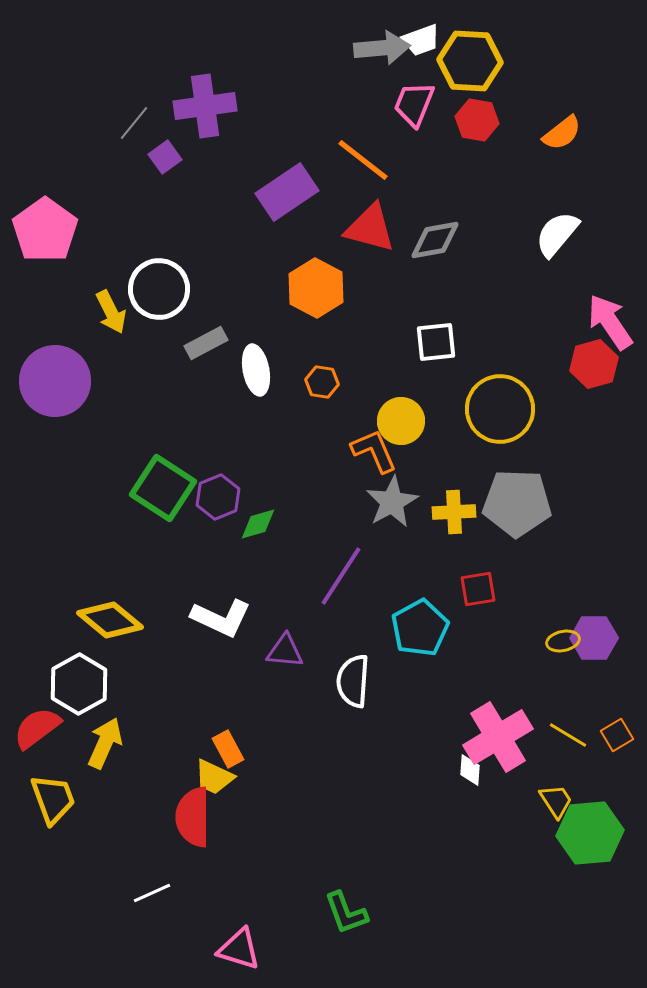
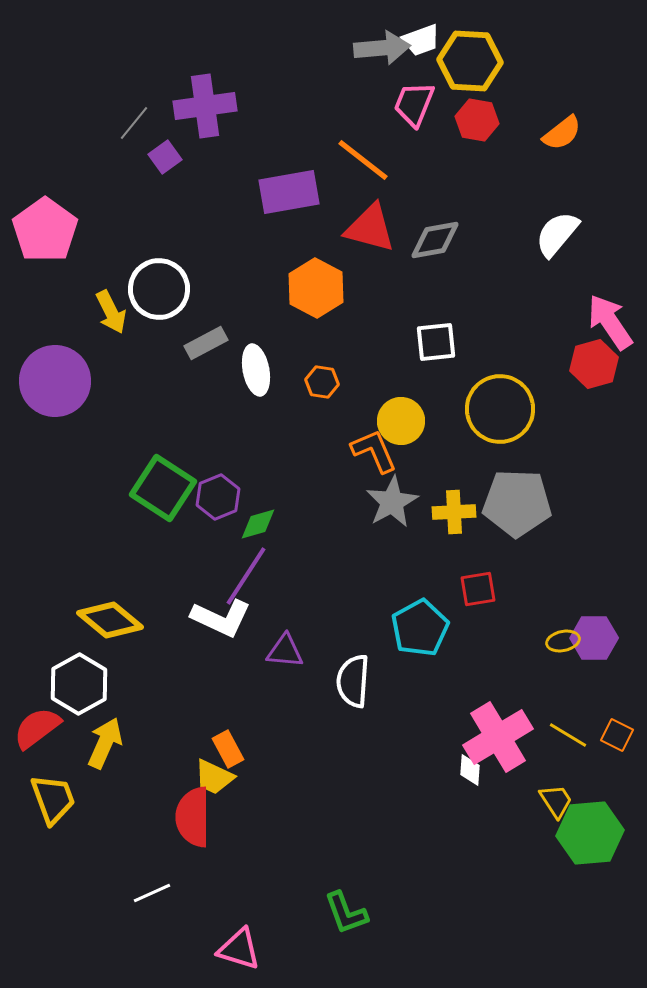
purple rectangle at (287, 192): moved 2 px right; rotated 24 degrees clockwise
purple line at (341, 576): moved 95 px left
orange square at (617, 735): rotated 32 degrees counterclockwise
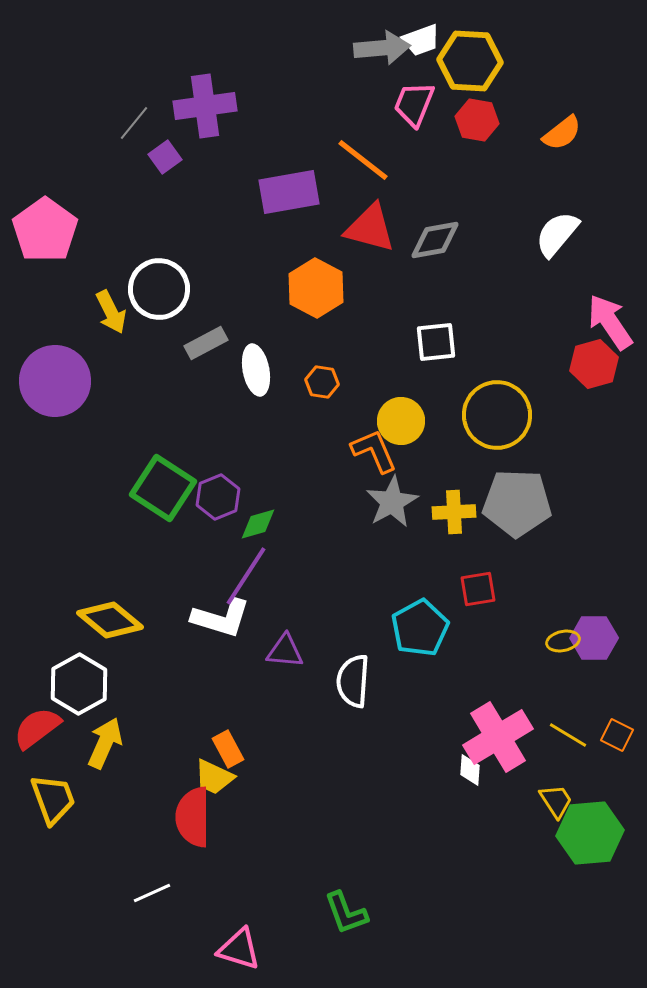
yellow circle at (500, 409): moved 3 px left, 6 px down
white L-shape at (221, 618): rotated 8 degrees counterclockwise
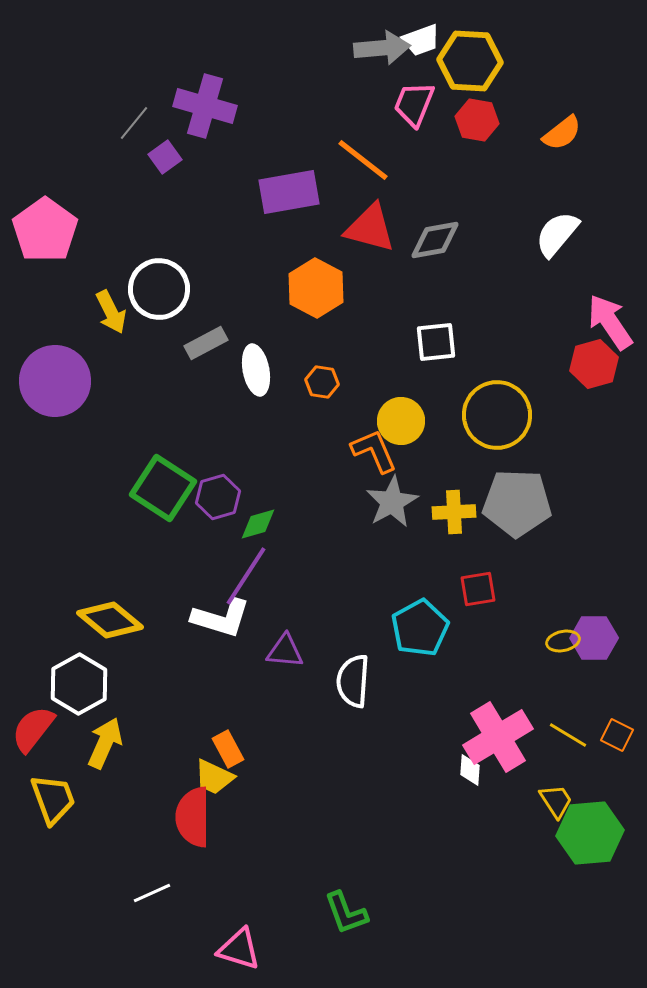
purple cross at (205, 106): rotated 24 degrees clockwise
purple hexagon at (218, 497): rotated 6 degrees clockwise
red semicircle at (37, 728): moved 4 px left, 1 px down; rotated 15 degrees counterclockwise
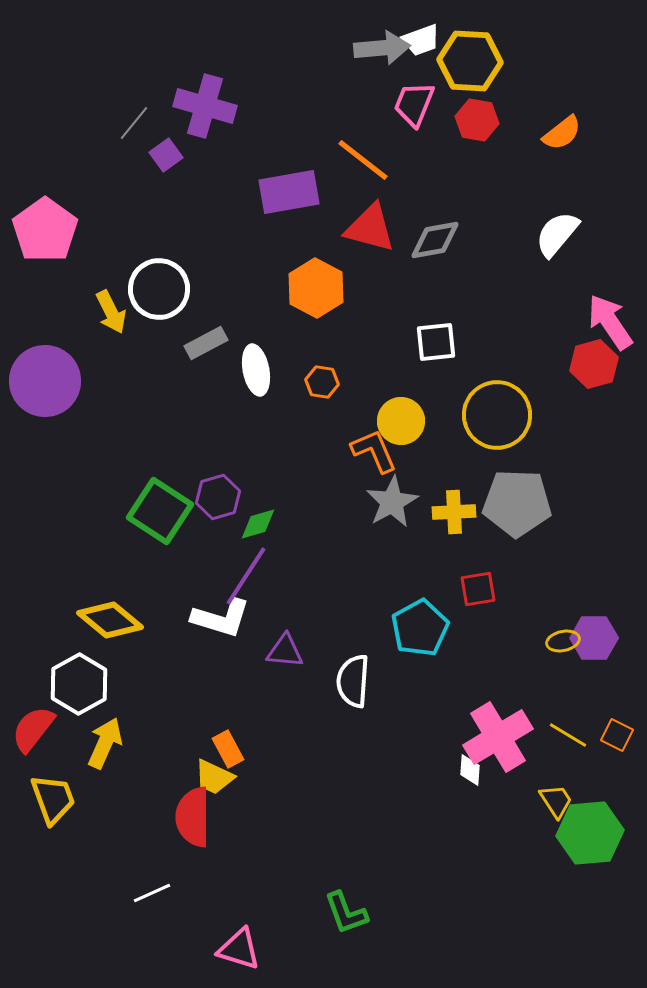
purple square at (165, 157): moved 1 px right, 2 px up
purple circle at (55, 381): moved 10 px left
green square at (163, 488): moved 3 px left, 23 px down
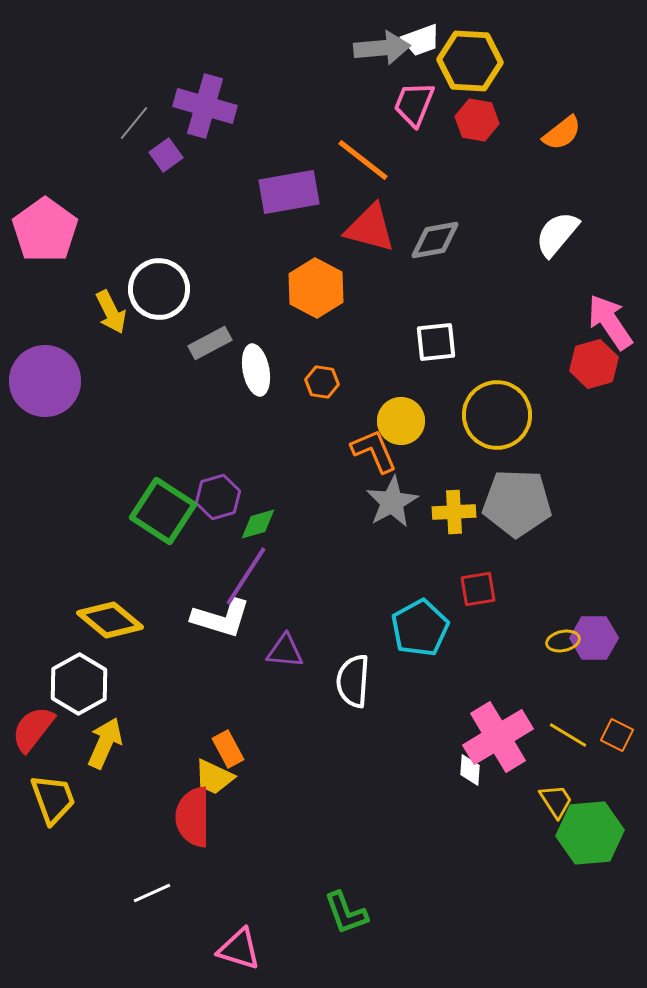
gray rectangle at (206, 343): moved 4 px right
green square at (160, 511): moved 3 px right
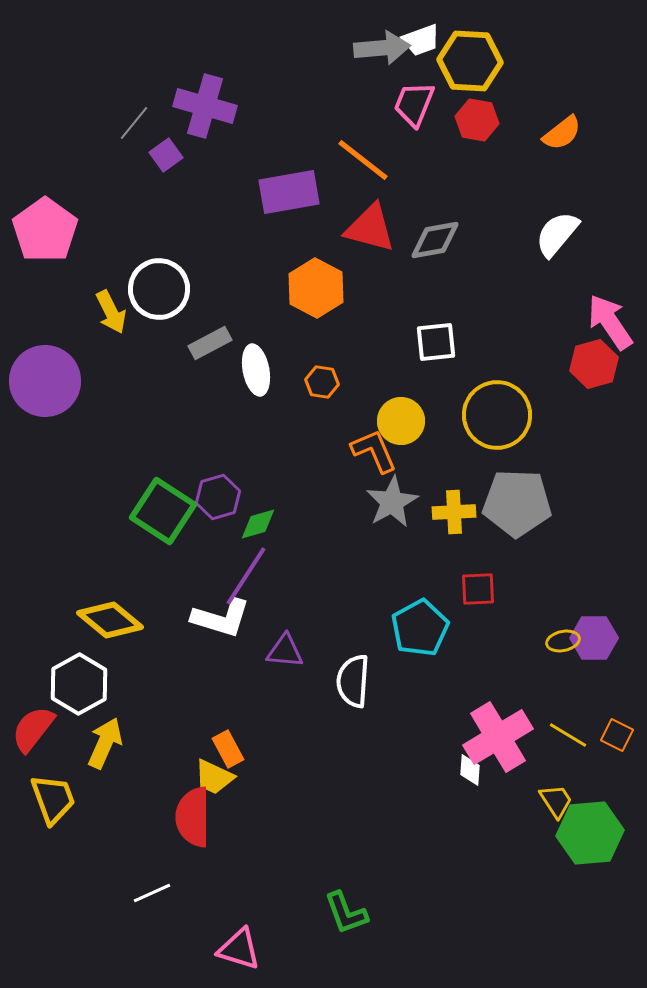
red square at (478, 589): rotated 6 degrees clockwise
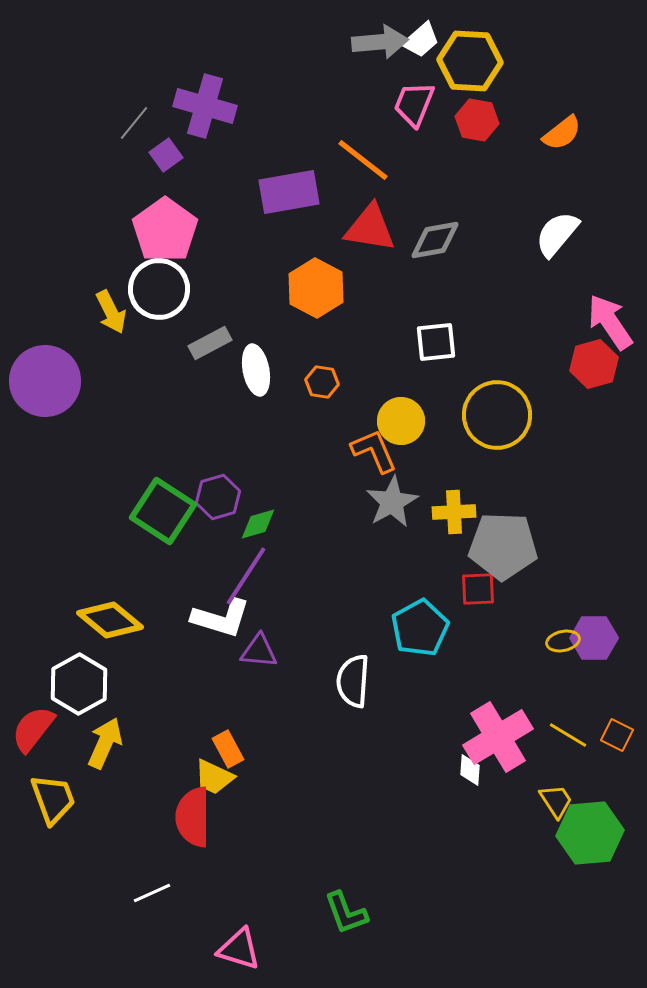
white trapezoid at (421, 40): rotated 21 degrees counterclockwise
gray arrow at (382, 48): moved 2 px left, 6 px up
red triangle at (370, 228): rotated 6 degrees counterclockwise
pink pentagon at (45, 230): moved 120 px right
gray pentagon at (517, 503): moved 14 px left, 43 px down
purple triangle at (285, 651): moved 26 px left
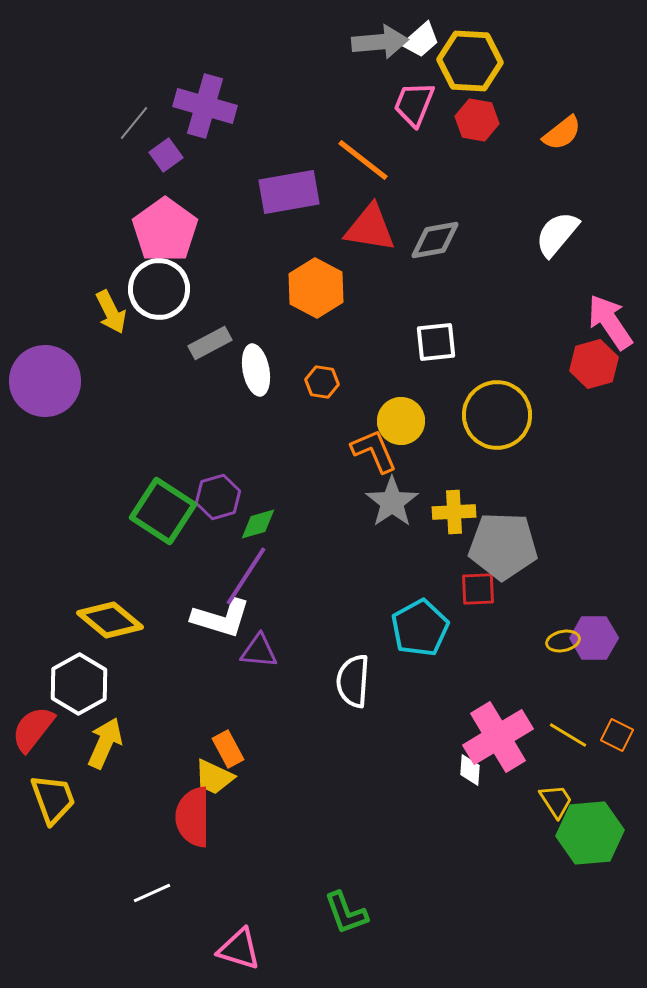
gray star at (392, 502): rotated 6 degrees counterclockwise
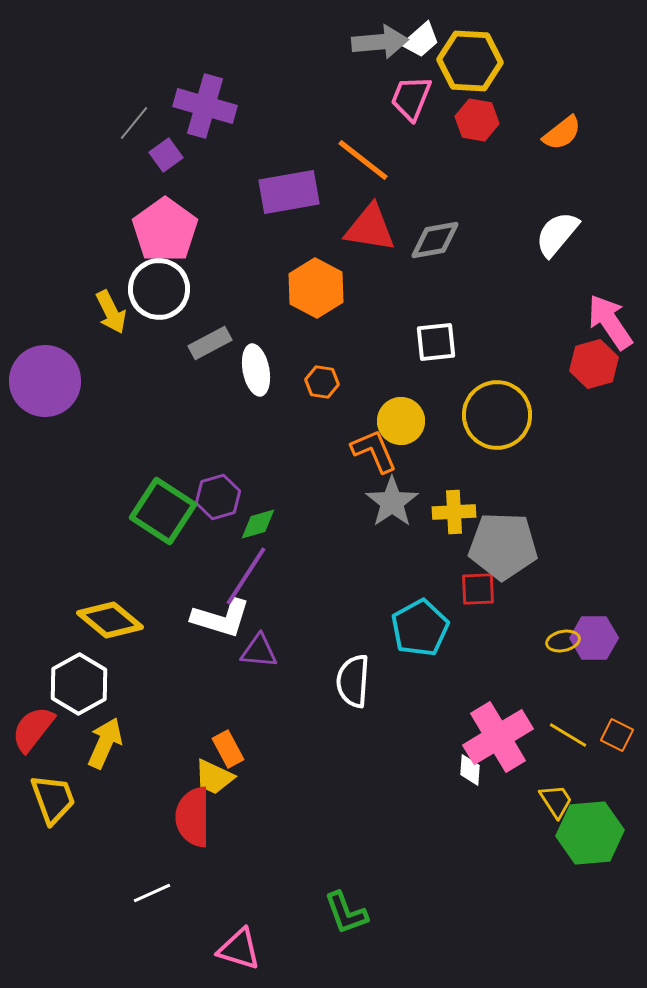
pink trapezoid at (414, 104): moved 3 px left, 6 px up
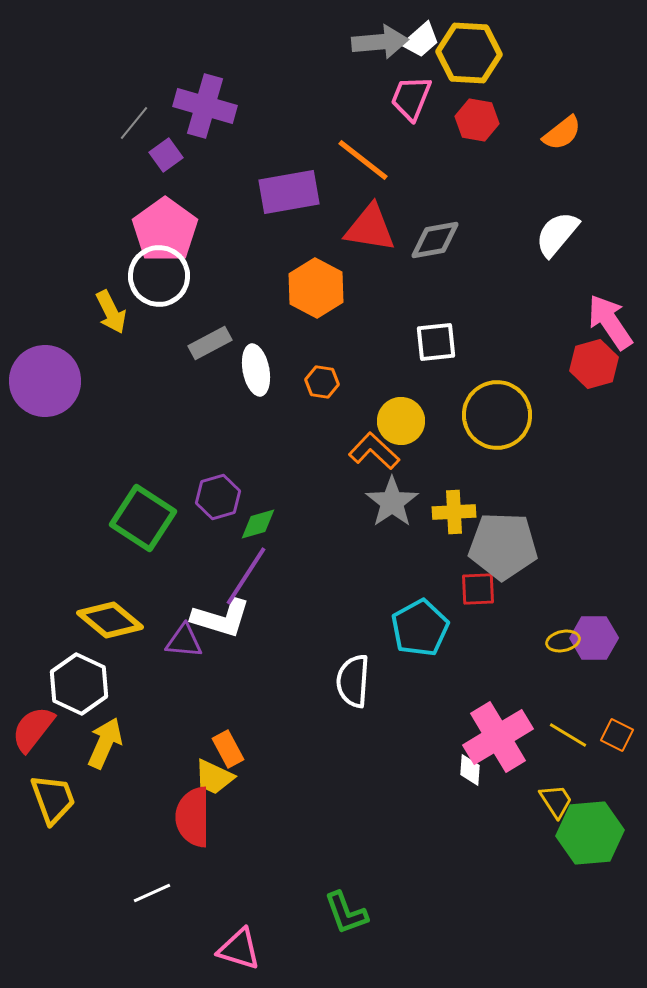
yellow hexagon at (470, 61): moved 1 px left, 8 px up
white circle at (159, 289): moved 13 px up
orange L-shape at (374, 451): rotated 24 degrees counterclockwise
green square at (163, 511): moved 20 px left, 7 px down
purple triangle at (259, 651): moved 75 px left, 10 px up
white hexagon at (79, 684): rotated 6 degrees counterclockwise
